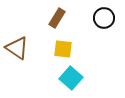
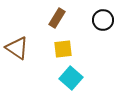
black circle: moved 1 px left, 2 px down
yellow square: rotated 12 degrees counterclockwise
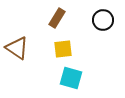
cyan square: rotated 25 degrees counterclockwise
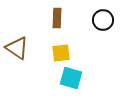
brown rectangle: rotated 30 degrees counterclockwise
yellow square: moved 2 px left, 4 px down
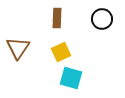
black circle: moved 1 px left, 1 px up
brown triangle: moved 1 px right; rotated 30 degrees clockwise
yellow square: moved 1 px up; rotated 18 degrees counterclockwise
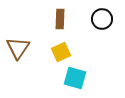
brown rectangle: moved 3 px right, 1 px down
cyan square: moved 4 px right
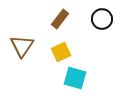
brown rectangle: rotated 36 degrees clockwise
brown triangle: moved 4 px right, 2 px up
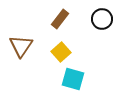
brown triangle: moved 1 px left
yellow square: rotated 18 degrees counterclockwise
cyan square: moved 2 px left, 1 px down
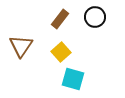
black circle: moved 7 px left, 2 px up
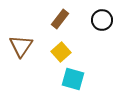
black circle: moved 7 px right, 3 px down
